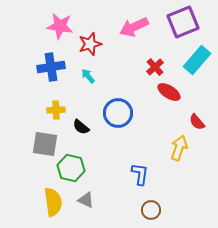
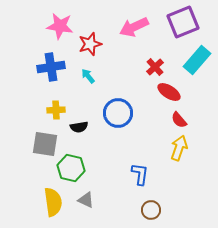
red semicircle: moved 18 px left, 2 px up
black semicircle: moved 2 px left; rotated 48 degrees counterclockwise
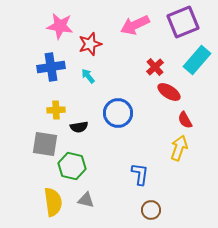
pink arrow: moved 1 px right, 2 px up
red semicircle: moved 6 px right; rotated 12 degrees clockwise
green hexagon: moved 1 px right, 2 px up
gray triangle: rotated 12 degrees counterclockwise
